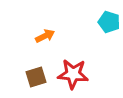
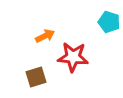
red star: moved 17 px up
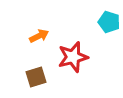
orange arrow: moved 6 px left
red star: rotated 20 degrees counterclockwise
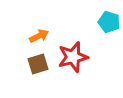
brown square: moved 2 px right, 13 px up
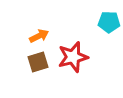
cyan pentagon: rotated 15 degrees counterclockwise
brown square: moved 2 px up
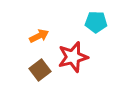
cyan pentagon: moved 13 px left
brown square: moved 2 px right, 8 px down; rotated 20 degrees counterclockwise
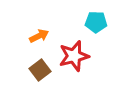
red star: moved 1 px right, 1 px up
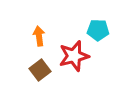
cyan pentagon: moved 2 px right, 8 px down
orange arrow: rotated 72 degrees counterclockwise
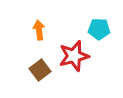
cyan pentagon: moved 1 px right, 1 px up
orange arrow: moved 6 px up
